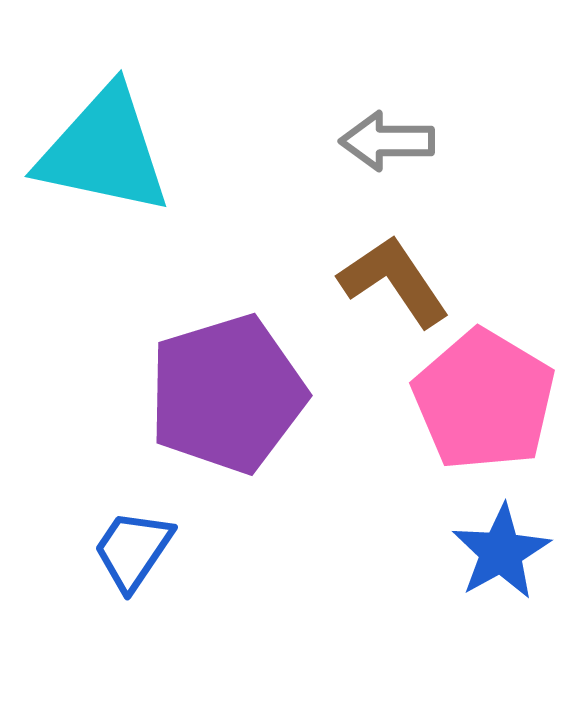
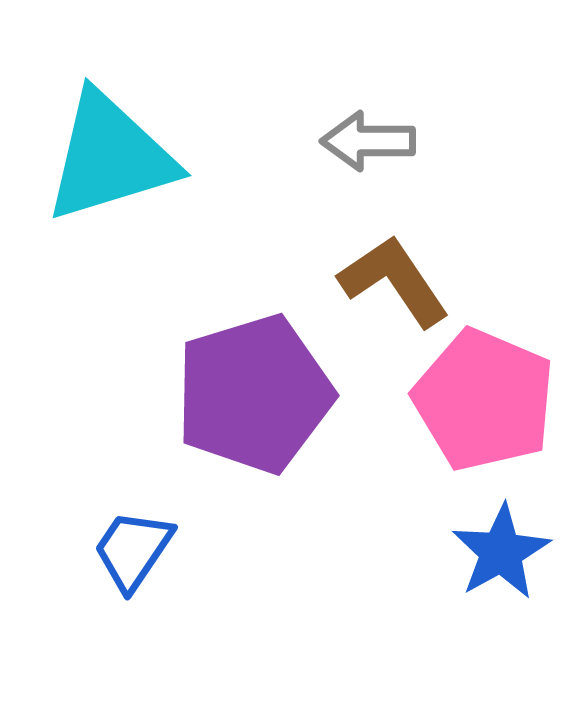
gray arrow: moved 19 px left
cyan triangle: moved 6 px right, 6 px down; rotated 29 degrees counterclockwise
purple pentagon: moved 27 px right
pink pentagon: rotated 8 degrees counterclockwise
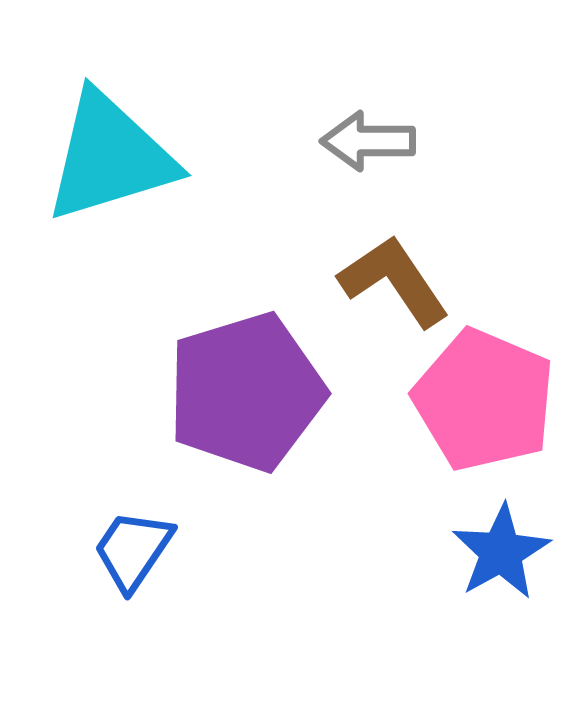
purple pentagon: moved 8 px left, 2 px up
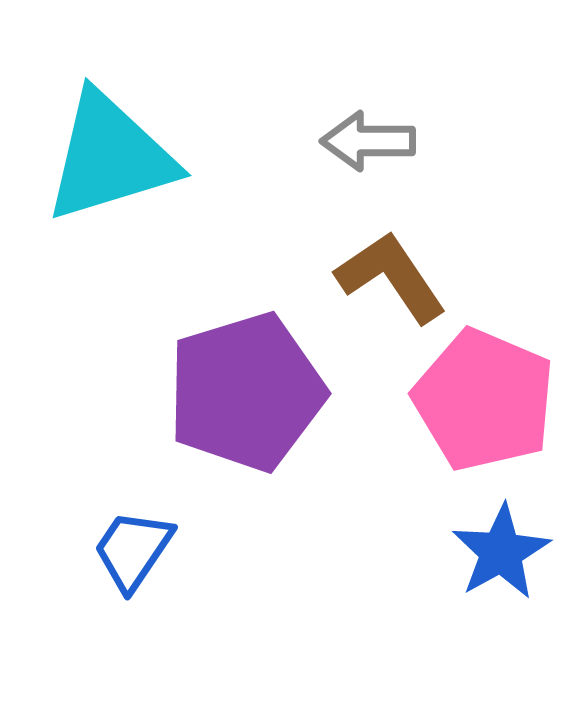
brown L-shape: moved 3 px left, 4 px up
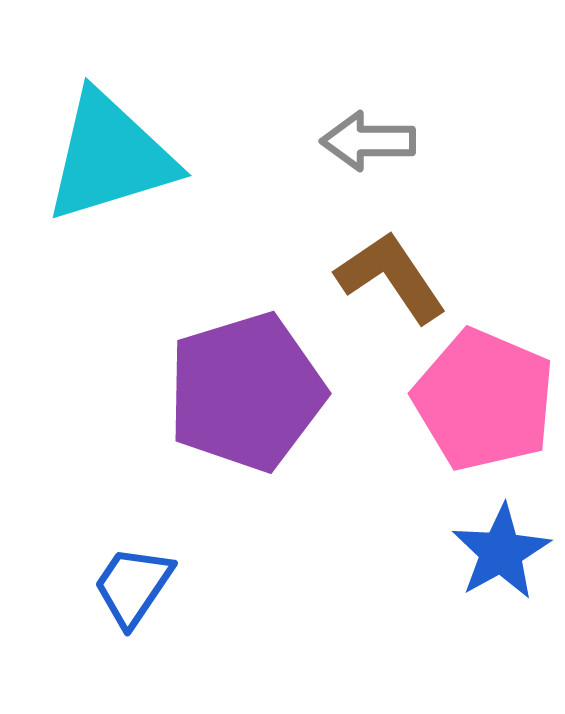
blue trapezoid: moved 36 px down
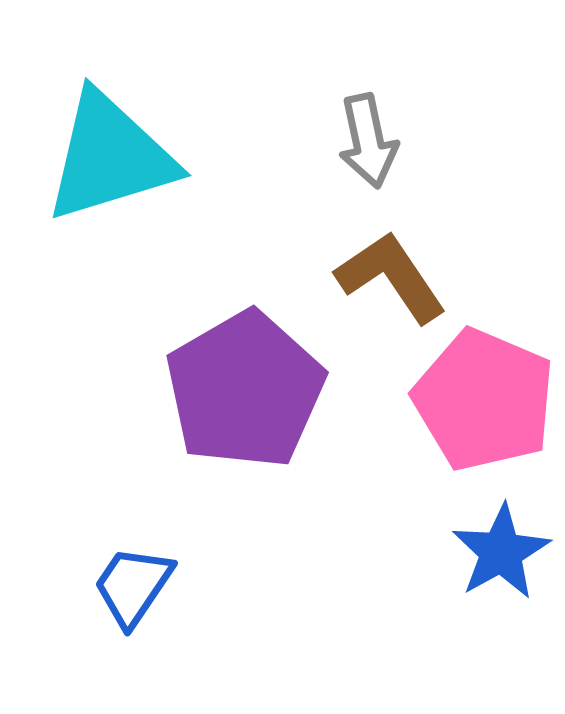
gray arrow: rotated 102 degrees counterclockwise
purple pentagon: moved 1 px left, 2 px up; rotated 13 degrees counterclockwise
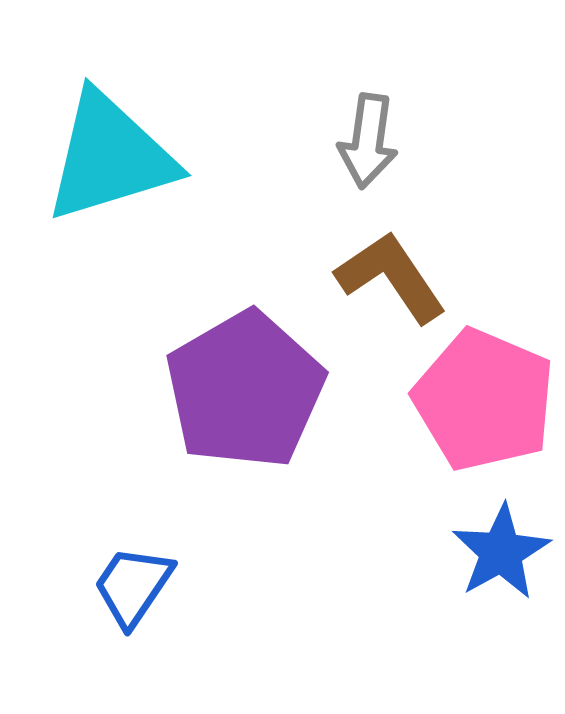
gray arrow: rotated 20 degrees clockwise
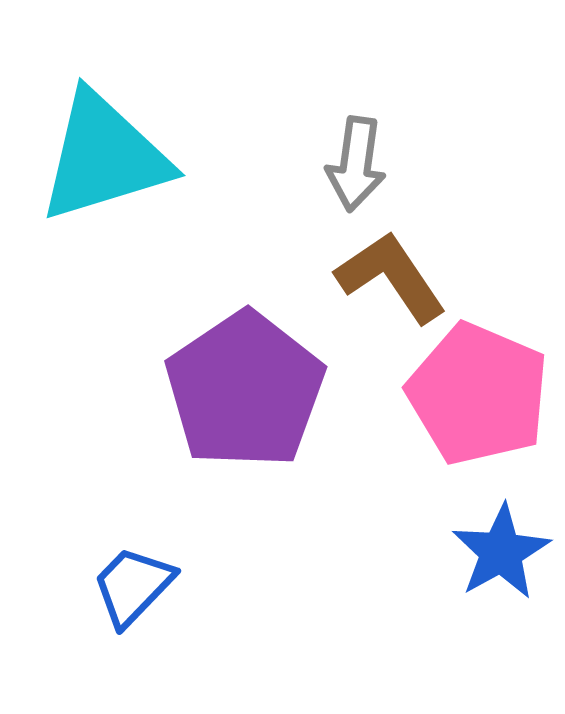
gray arrow: moved 12 px left, 23 px down
cyan triangle: moved 6 px left
purple pentagon: rotated 4 degrees counterclockwise
pink pentagon: moved 6 px left, 6 px up
blue trapezoid: rotated 10 degrees clockwise
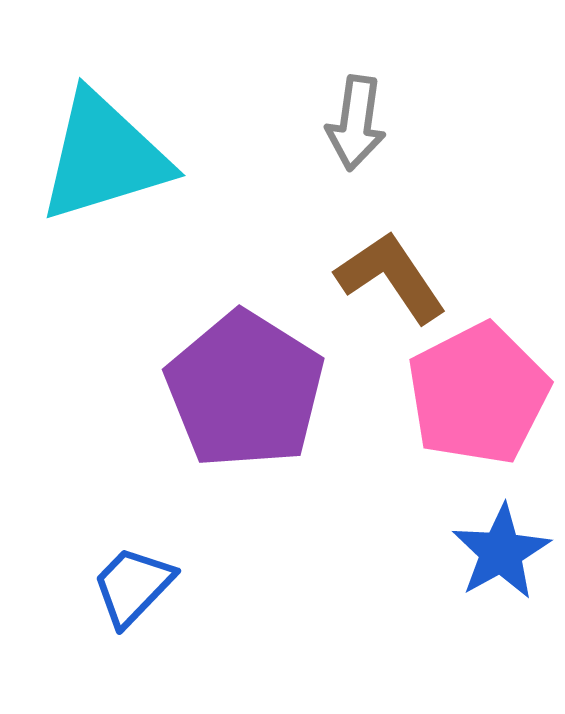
gray arrow: moved 41 px up
purple pentagon: rotated 6 degrees counterclockwise
pink pentagon: rotated 22 degrees clockwise
